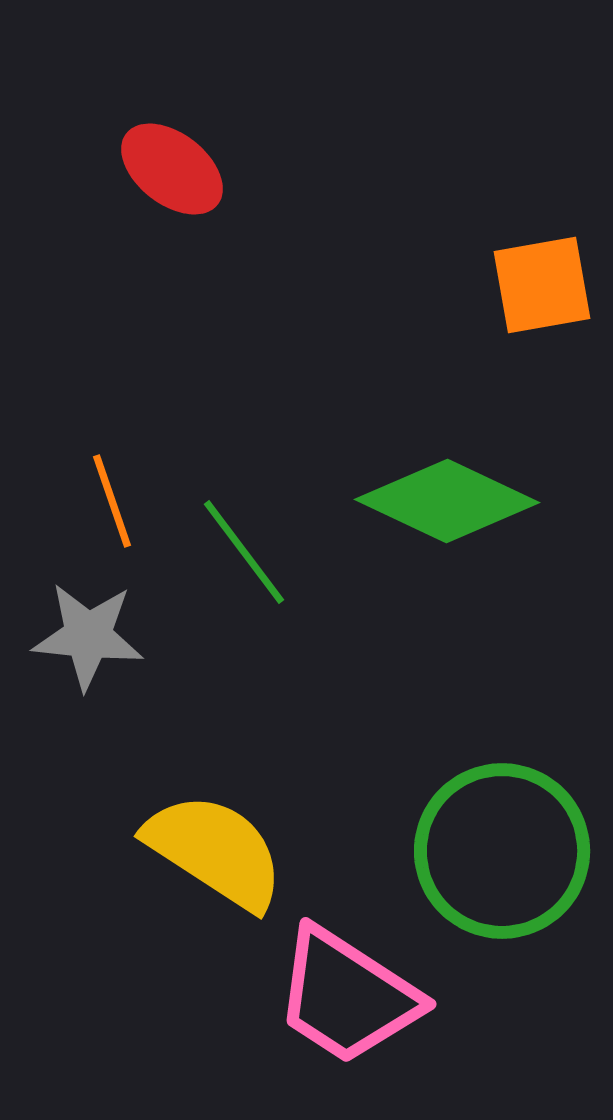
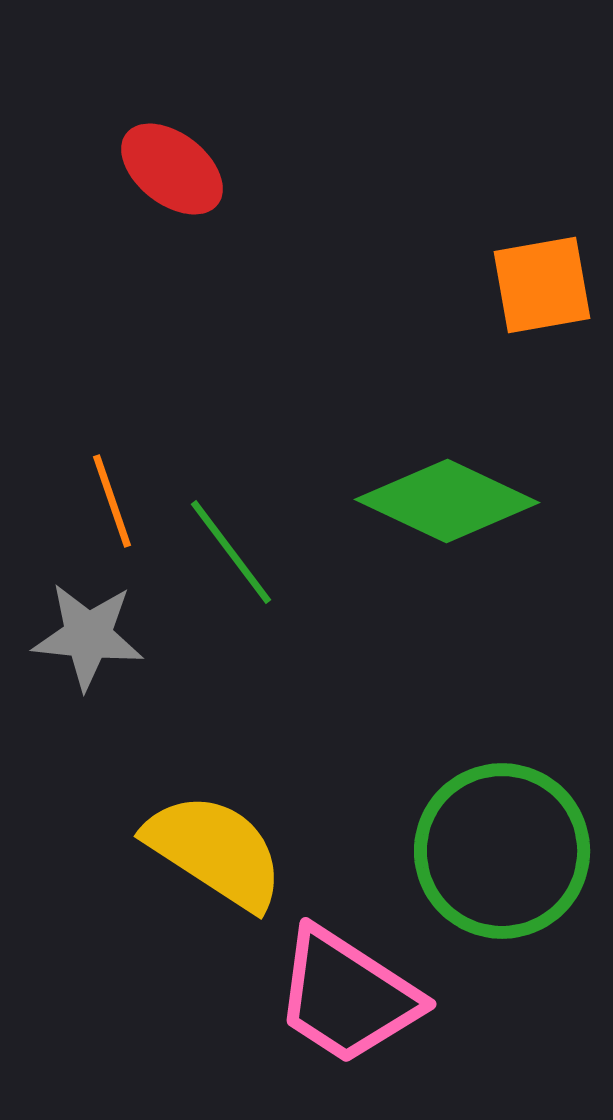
green line: moved 13 px left
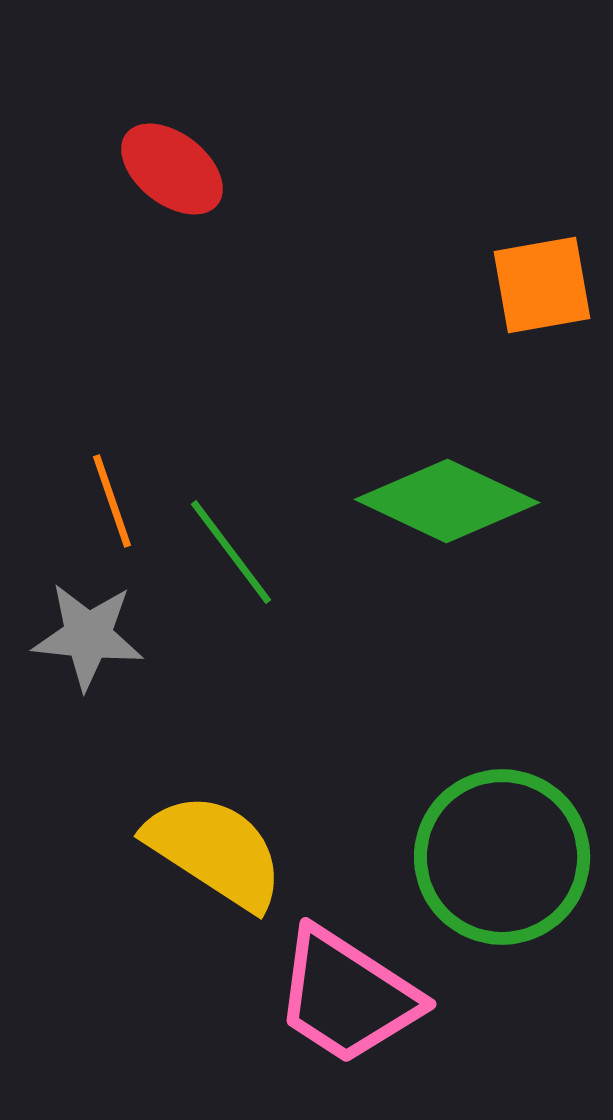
green circle: moved 6 px down
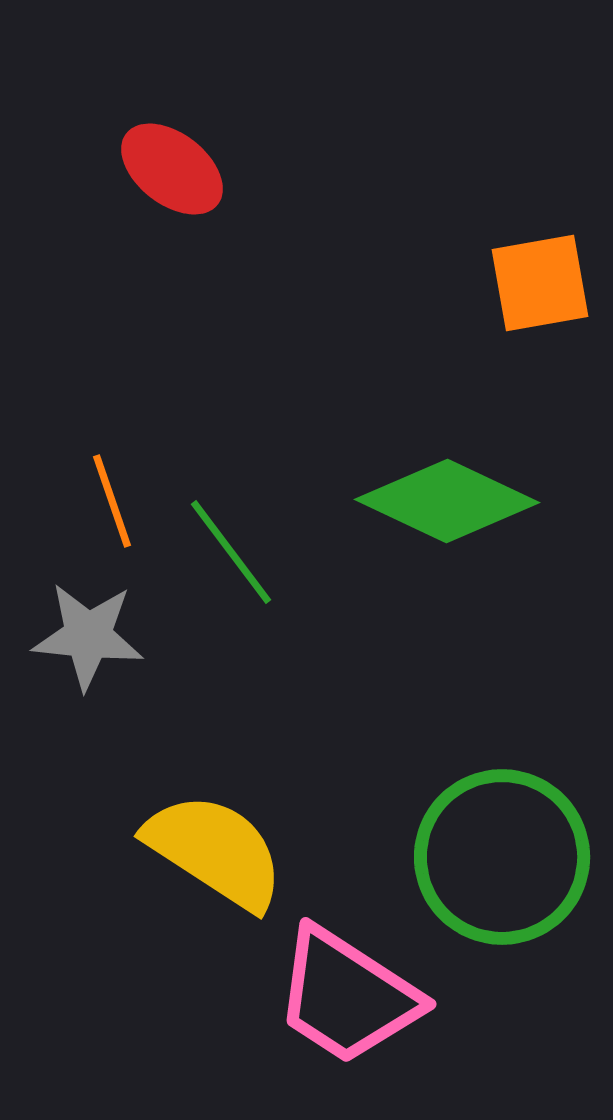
orange square: moved 2 px left, 2 px up
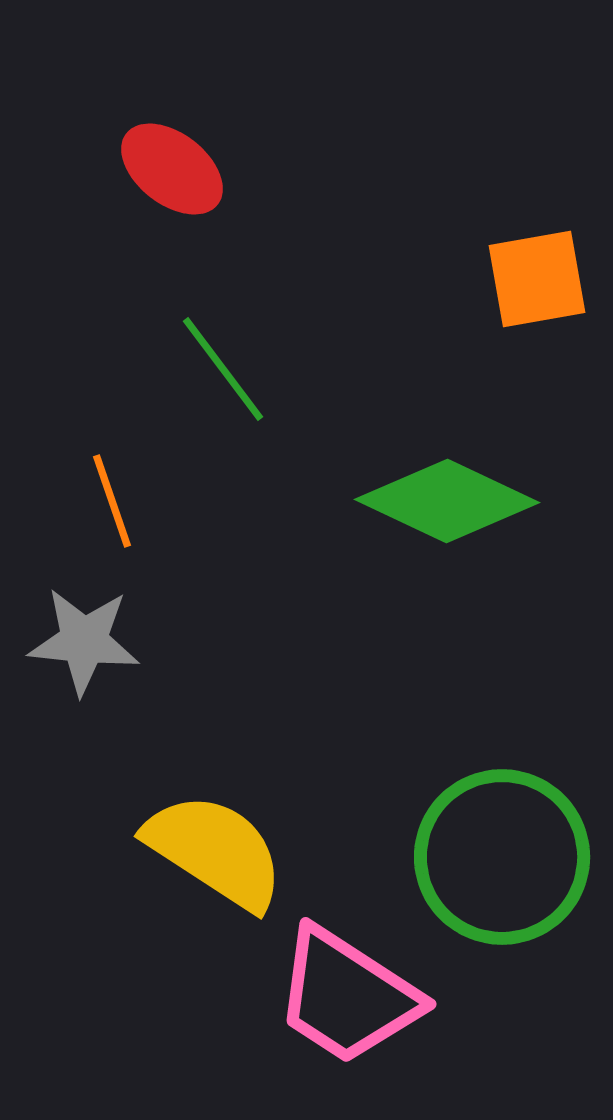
orange square: moved 3 px left, 4 px up
green line: moved 8 px left, 183 px up
gray star: moved 4 px left, 5 px down
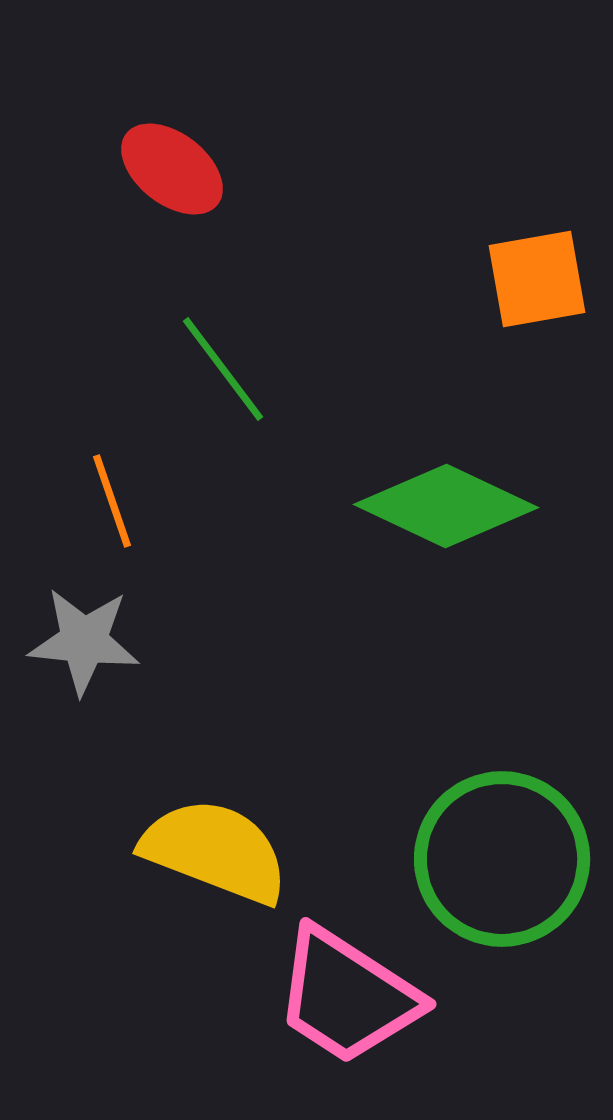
green diamond: moved 1 px left, 5 px down
yellow semicircle: rotated 12 degrees counterclockwise
green circle: moved 2 px down
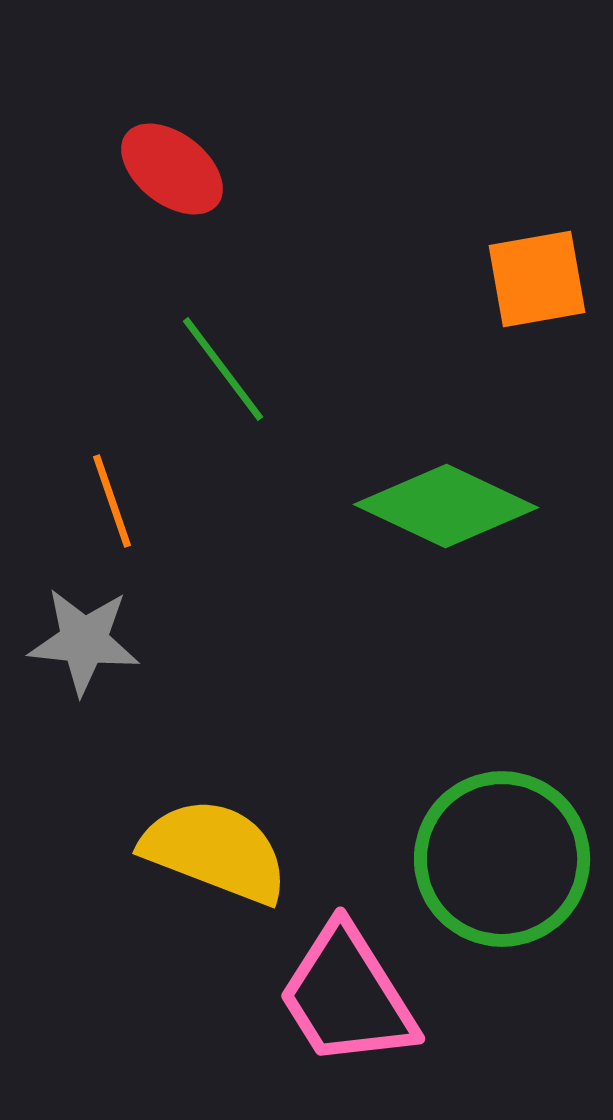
pink trapezoid: rotated 25 degrees clockwise
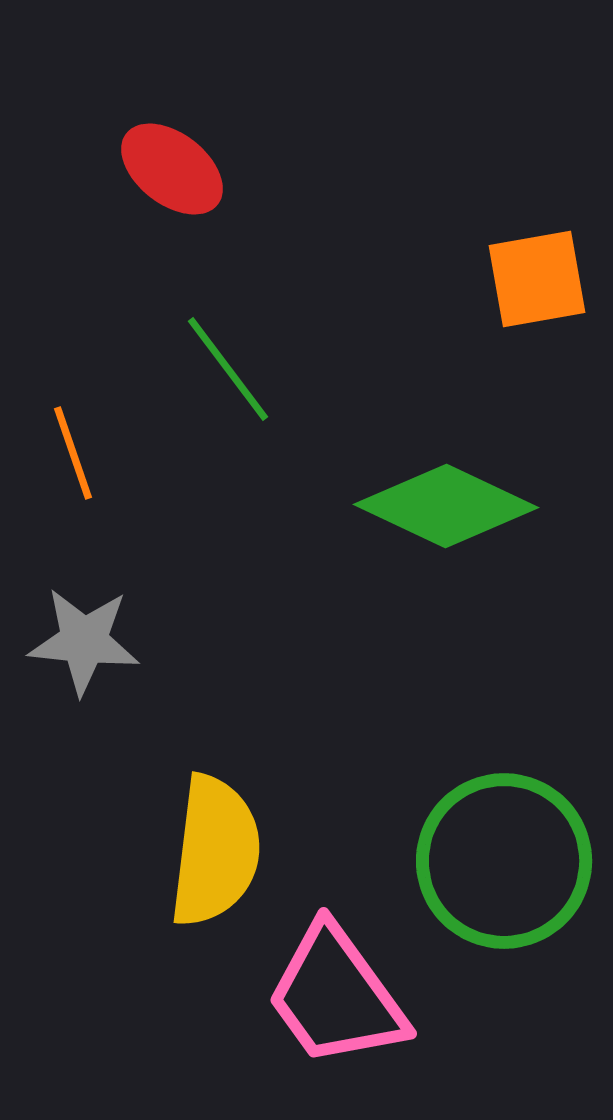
green line: moved 5 px right
orange line: moved 39 px left, 48 px up
yellow semicircle: rotated 76 degrees clockwise
green circle: moved 2 px right, 2 px down
pink trapezoid: moved 11 px left; rotated 4 degrees counterclockwise
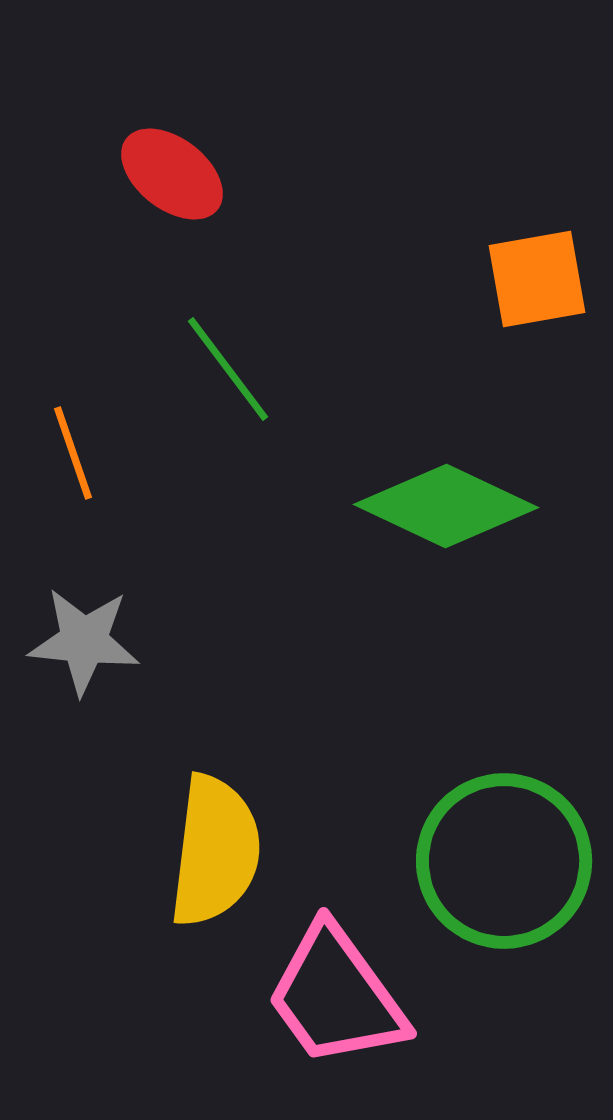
red ellipse: moved 5 px down
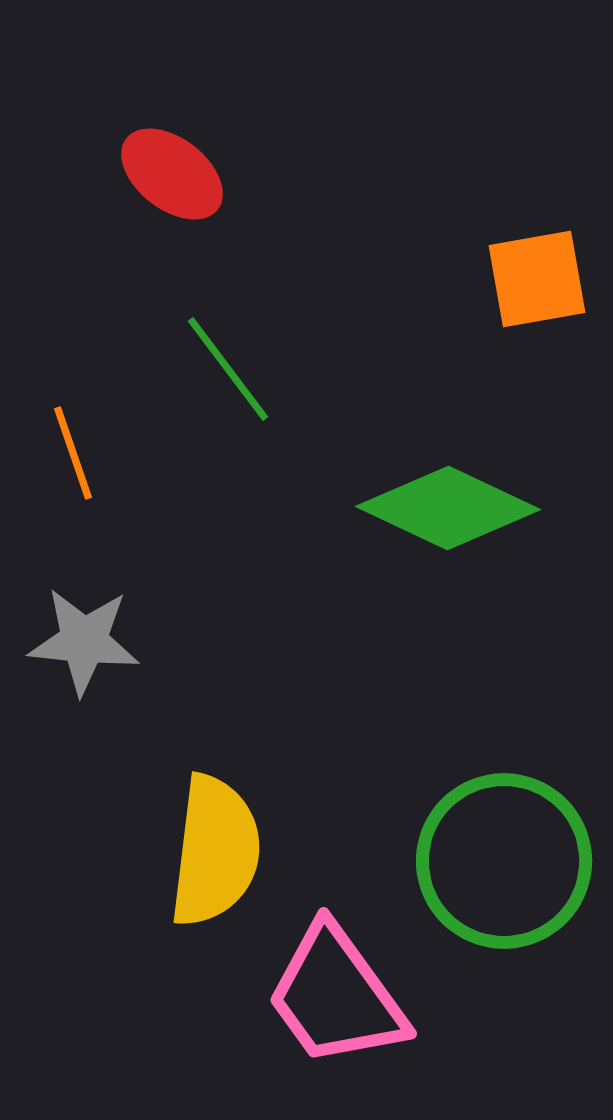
green diamond: moved 2 px right, 2 px down
